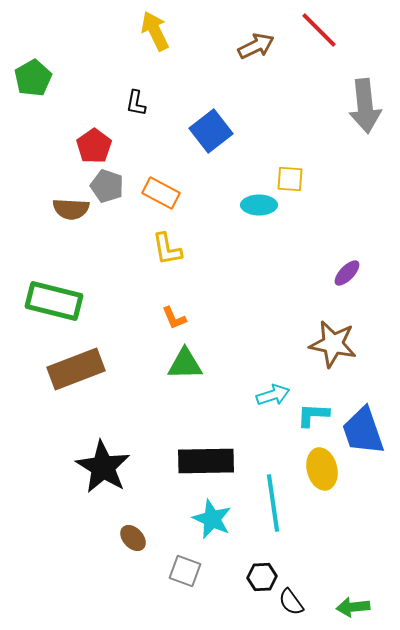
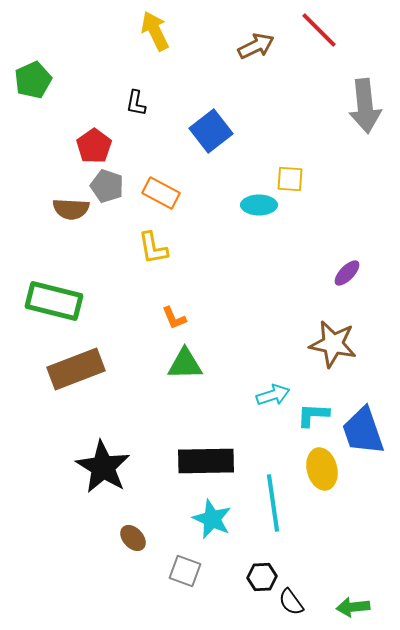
green pentagon: moved 2 px down; rotated 6 degrees clockwise
yellow L-shape: moved 14 px left, 1 px up
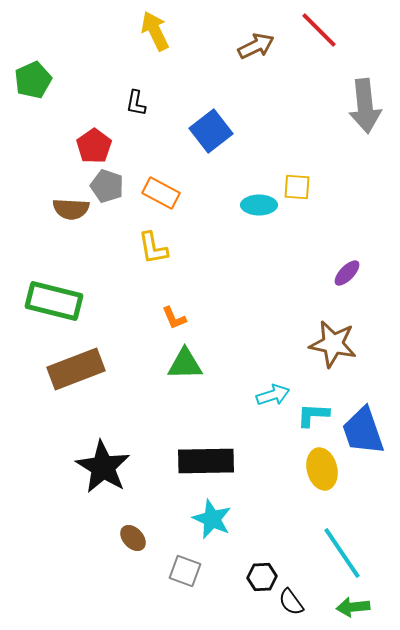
yellow square: moved 7 px right, 8 px down
cyan line: moved 69 px right, 50 px down; rotated 26 degrees counterclockwise
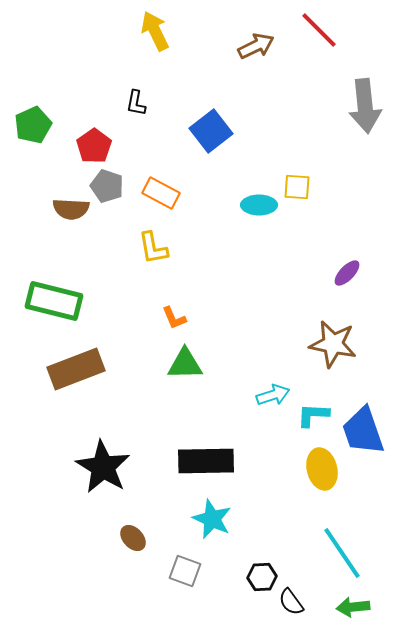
green pentagon: moved 45 px down
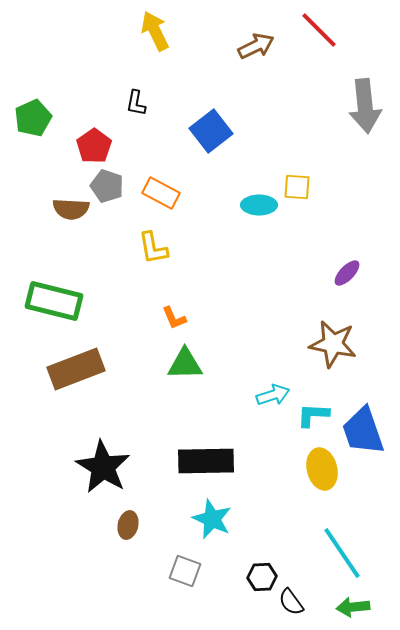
green pentagon: moved 7 px up
brown ellipse: moved 5 px left, 13 px up; rotated 56 degrees clockwise
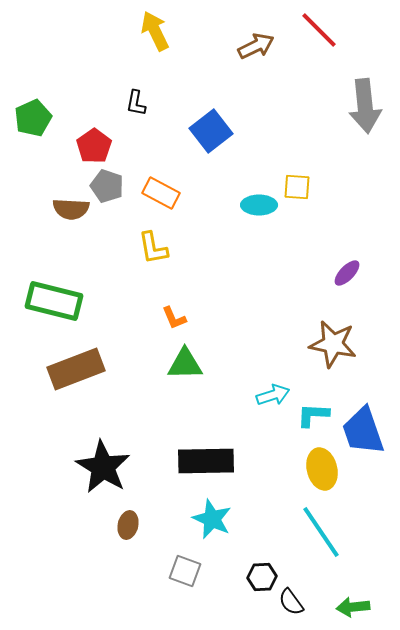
cyan line: moved 21 px left, 21 px up
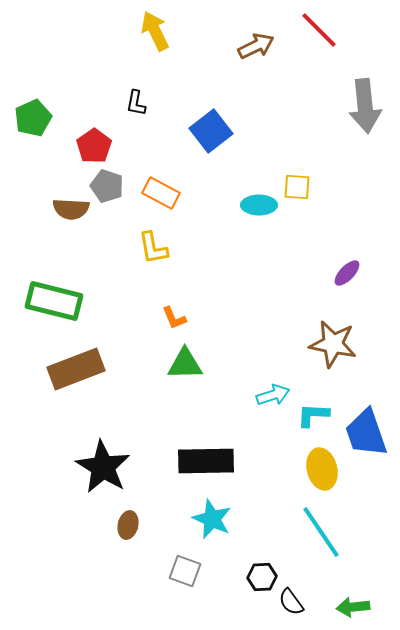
blue trapezoid: moved 3 px right, 2 px down
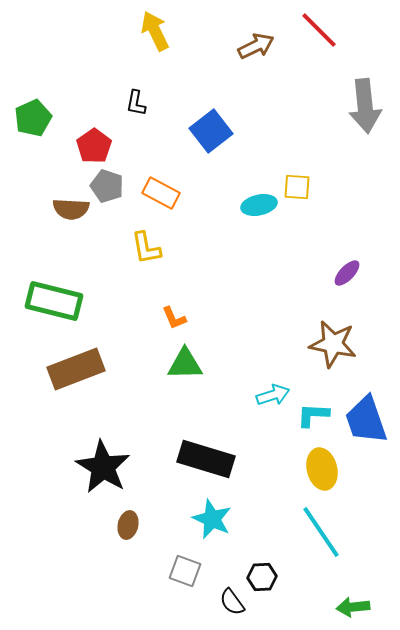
cyan ellipse: rotated 12 degrees counterclockwise
yellow L-shape: moved 7 px left
blue trapezoid: moved 13 px up
black rectangle: moved 2 px up; rotated 18 degrees clockwise
black semicircle: moved 59 px left
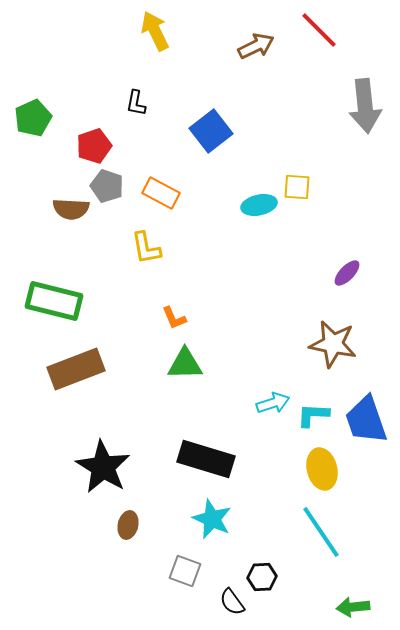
red pentagon: rotated 16 degrees clockwise
cyan arrow: moved 8 px down
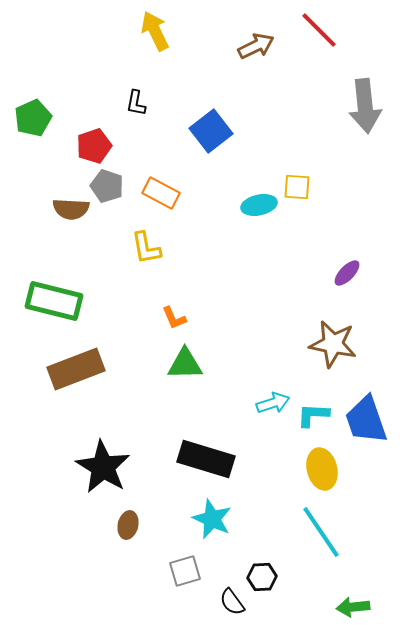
gray square: rotated 36 degrees counterclockwise
